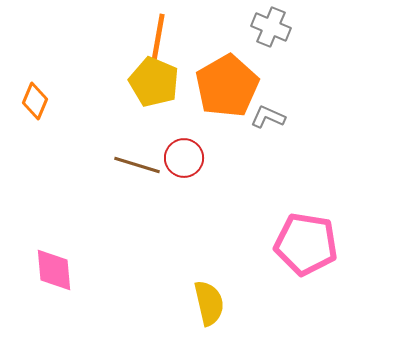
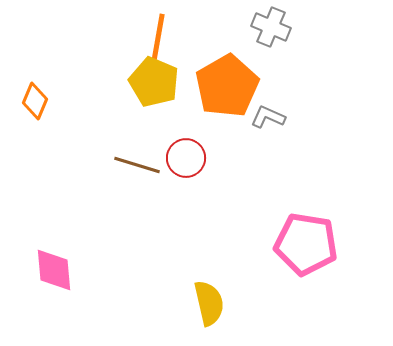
red circle: moved 2 px right
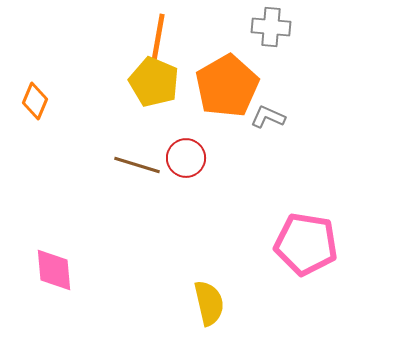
gray cross: rotated 18 degrees counterclockwise
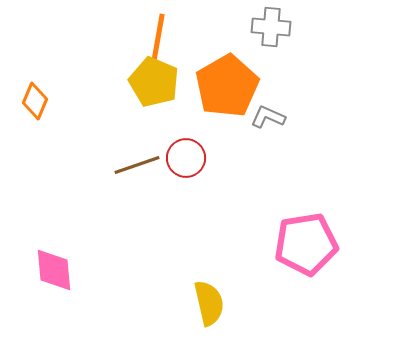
brown line: rotated 36 degrees counterclockwise
pink pentagon: rotated 18 degrees counterclockwise
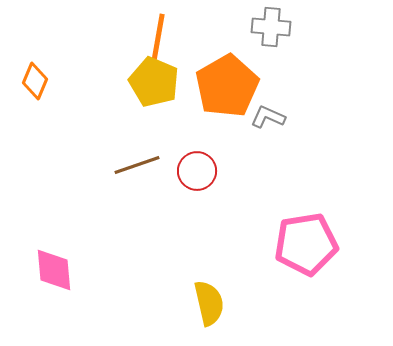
orange diamond: moved 20 px up
red circle: moved 11 px right, 13 px down
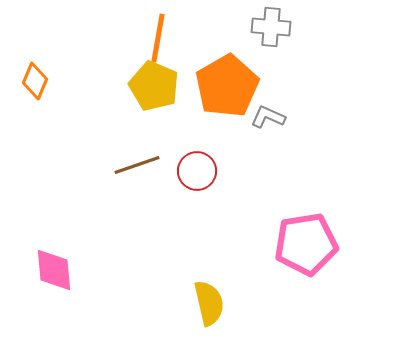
yellow pentagon: moved 4 px down
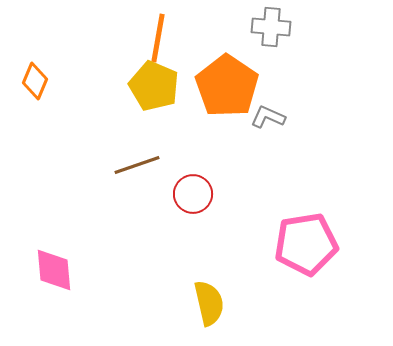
orange pentagon: rotated 8 degrees counterclockwise
red circle: moved 4 px left, 23 px down
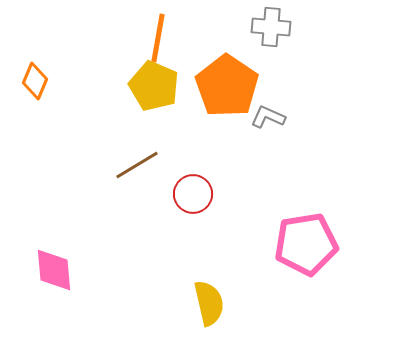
brown line: rotated 12 degrees counterclockwise
